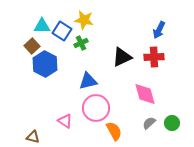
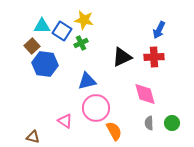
blue hexagon: rotated 20 degrees counterclockwise
blue triangle: moved 1 px left
gray semicircle: rotated 48 degrees counterclockwise
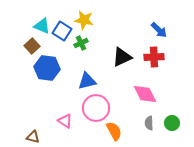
cyan triangle: rotated 24 degrees clockwise
blue arrow: rotated 72 degrees counterclockwise
blue hexagon: moved 2 px right, 4 px down
pink diamond: rotated 10 degrees counterclockwise
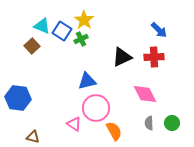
yellow star: rotated 24 degrees clockwise
green cross: moved 4 px up
blue hexagon: moved 29 px left, 30 px down
pink triangle: moved 9 px right, 3 px down
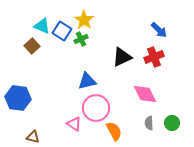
red cross: rotated 18 degrees counterclockwise
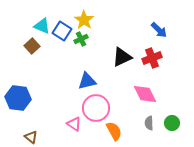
red cross: moved 2 px left, 1 px down
brown triangle: moved 2 px left; rotated 24 degrees clockwise
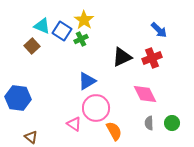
blue triangle: rotated 18 degrees counterclockwise
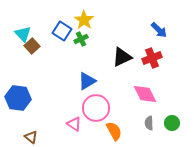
cyan triangle: moved 19 px left, 8 px down; rotated 24 degrees clockwise
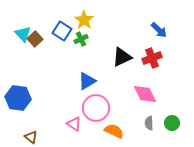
brown square: moved 3 px right, 7 px up
orange semicircle: rotated 36 degrees counterclockwise
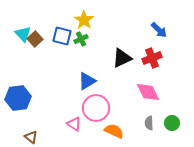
blue square: moved 5 px down; rotated 18 degrees counterclockwise
black triangle: moved 1 px down
pink diamond: moved 3 px right, 2 px up
blue hexagon: rotated 15 degrees counterclockwise
